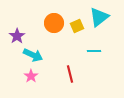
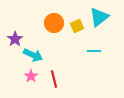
purple star: moved 2 px left, 3 px down
red line: moved 16 px left, 5 px down
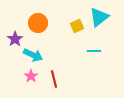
orange circle: moved 16 px left
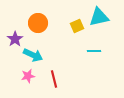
cyan triangle: rotated 25 degrees clockwise
pink star: moved 3 px left; rotated 24 degrees clockwise
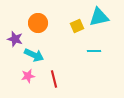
purple star: rotated 21 degrees counterclockwise
cyan arrow: moved 1 px right
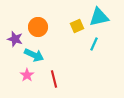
orange circle: moved 4 px down
cyan line: moved 7 px up; rotated 64 degrees counterclockwise
pink star: moved 1 px left, 1 px up; rotated 24 degrees counterclockwise
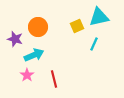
cyan arrow: rotated 48 degrees counterclockwise
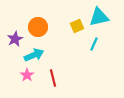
purple star: rotated 28 degrees clockwise
red line: moved 1 px left, 1 px up
